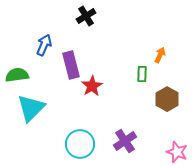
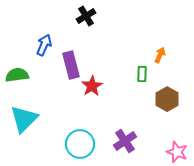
cyan triangle: moved 7 px left, 11 px down
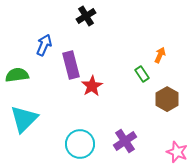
green rectangle: rotated 35 degrees counterclockwise
